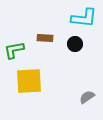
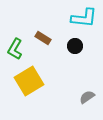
brown rectangle: moved 2 px left; rotated 28 degrees clockwise
black circle: moved 2 px down
green L-shape: moved 1 px right, 1 px up; rotated 50 degrees counterclockwise
yellow square: rotated 28 degrees counterclockwise
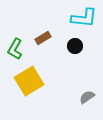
brown rectangle: rotated 63 degrees counterclockwise
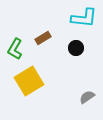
black circle: moved 1 px right, 2 px down
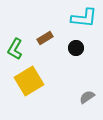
brown rectangle: moved 2 px right
